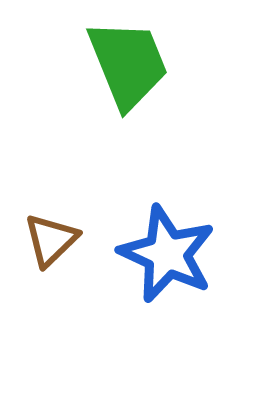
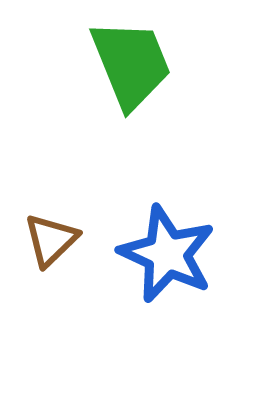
green trapezoid: moved 3 px right
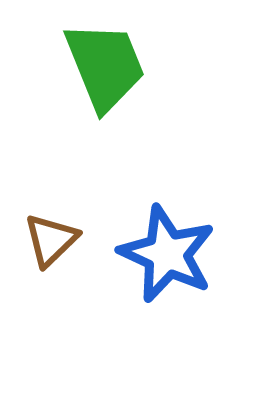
green trapezoid: moved 26 px left, 2 px down
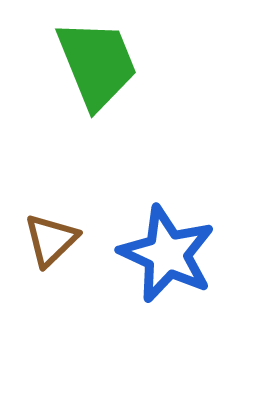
green trapezoid: moved 8 px left, 2 px up
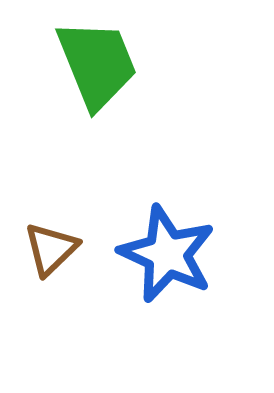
brown triangle: moved 9 px down
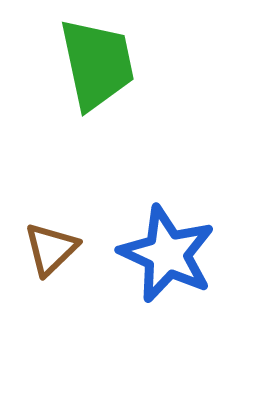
green trapezoid: rotated 10 degrees clockwise
